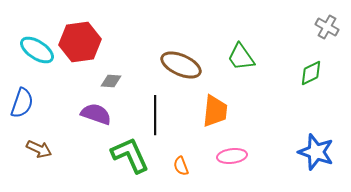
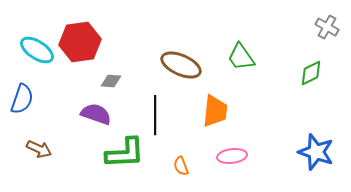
blue semicircle: moved 4 px up
green L-shape: moved 5 px left, 2 px up; rotated 111 degrees clockwise
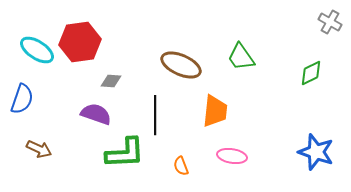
gray cross: moved 3 px right, 5 px up
pink ellipse: rotated 16 degrees clockwise
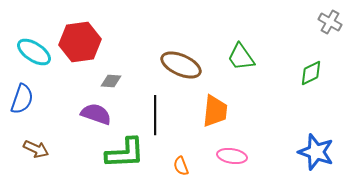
cyan ellipse: moved 3 px left, 2 px down
brown arrow: moved 3 px left
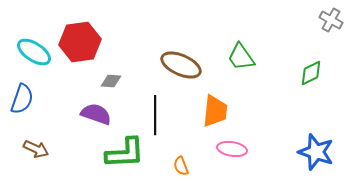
gray cross: moved 1 px right, 2 px up
pink ellipse: moved 7 px up
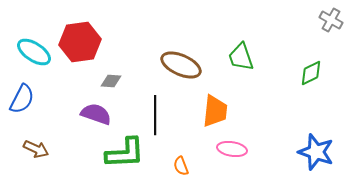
green trapezoid: rotated 16 degrees clockwise
blue semicircle: rotated 8 degrees clockwise
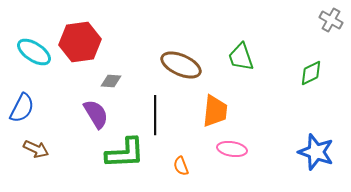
blue semicircle: moved 9 px down
purple semicircle: rotated 40 degrees clockwise
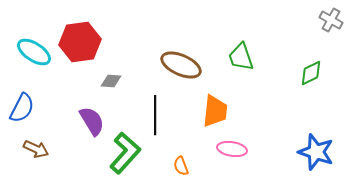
purple semicircle: moved 4 px left, 7 px down
green L-shape: rotated 45 degrees counterclockwise
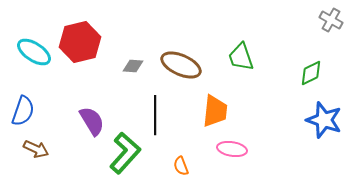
red hexagon: rotated 6 degrees counterclockwise
gray diamond: moved 22 px right, 15 px up
blue semicircle: moved 1 px right, 3 px down; rotated 8 degrees counterclockwise
blue star: moved 8 px right, 32 px up
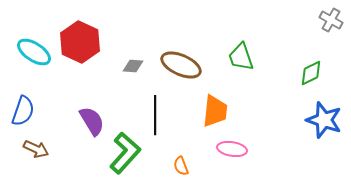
red hexagon: rotated 21 degrees counterclockwise
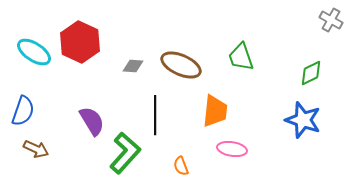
blue star: moved 21 px left
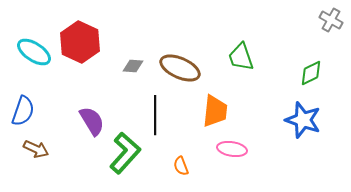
brown ellipse: moved 1 px left, 3 px down
